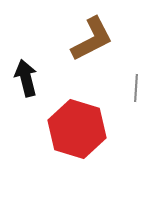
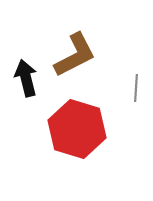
brown L-shape: moved 17 px left, 16 px down
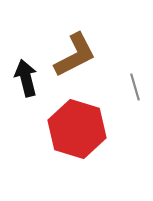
gray line: moved 1 px left, 1 px up; rotated 20 degrees counterclockwise
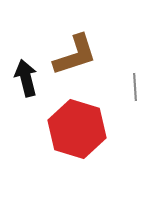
brown L-shape: rotated 9 degrees clockwise
gray line: rotated 12 degrees clockwise
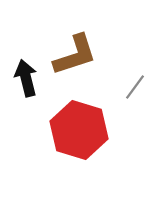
gray line: rotated 40 degrees clockwise
red hexagon: moved 2 px right, 1 px down
